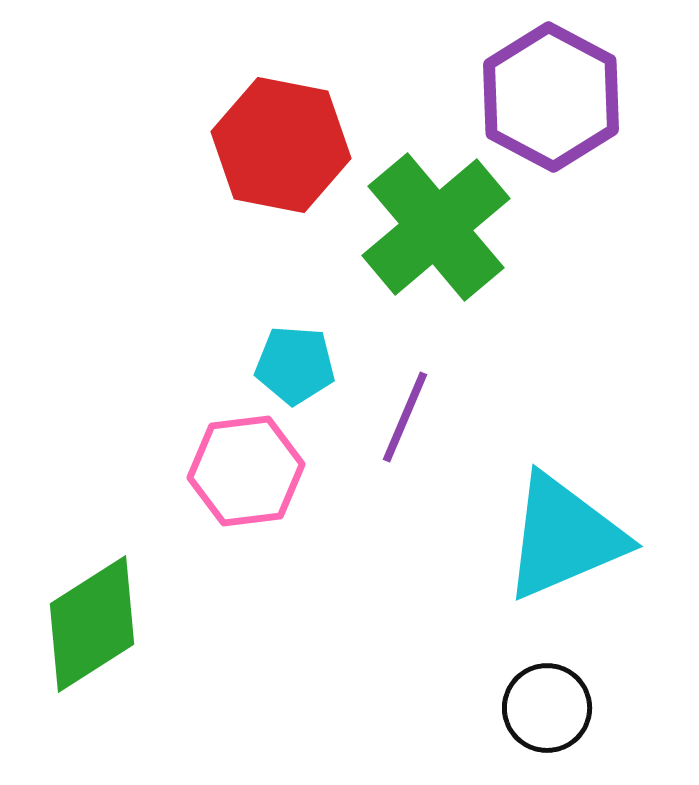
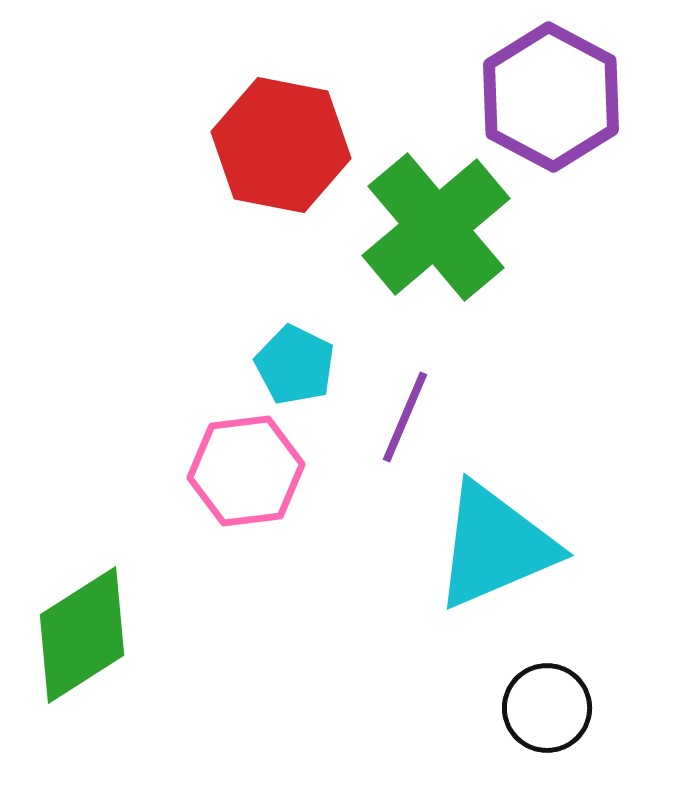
cyan pentagon: rotated 22 degrees clockwise
cyan triangle: moved 69 px left, 9 px down
green diamond: moved 10 px left, 11 px down
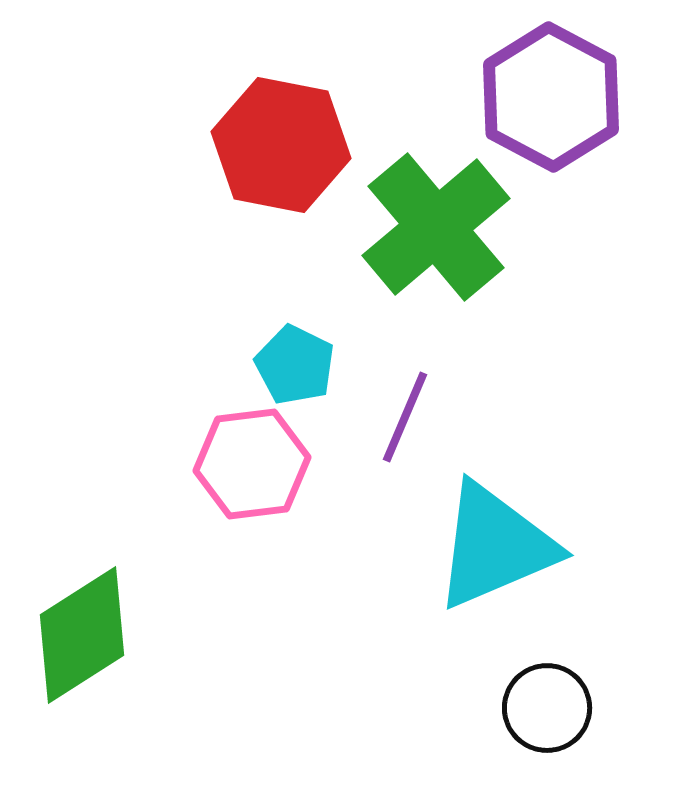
pink hexagon: moved 6 px right, 7 px up
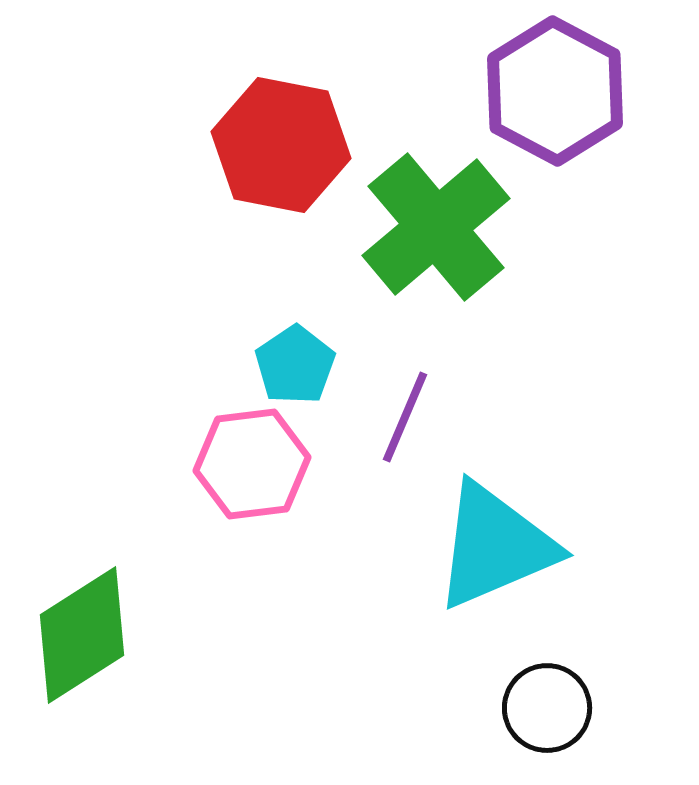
purple hexagon: moved 4 px right, 6 px up
cyan pentagon: rotated 12 degrees clockwise
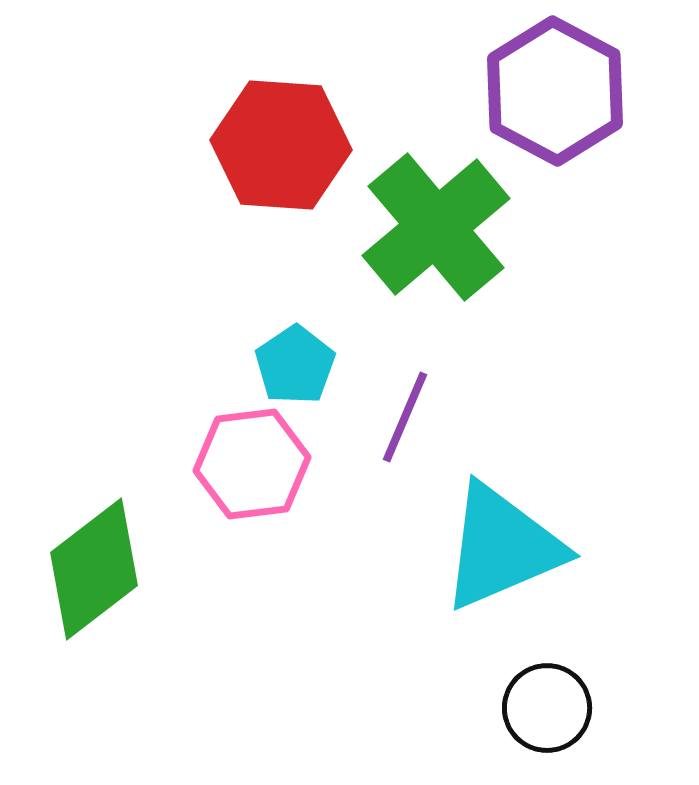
red hexagon: rotated 7 degrees counterclockwise
cyan triangle: moved 7 px right, 1 px down
green diamond: moved 12 px right, 66 px up; rotated 5 degrees counterclockwise
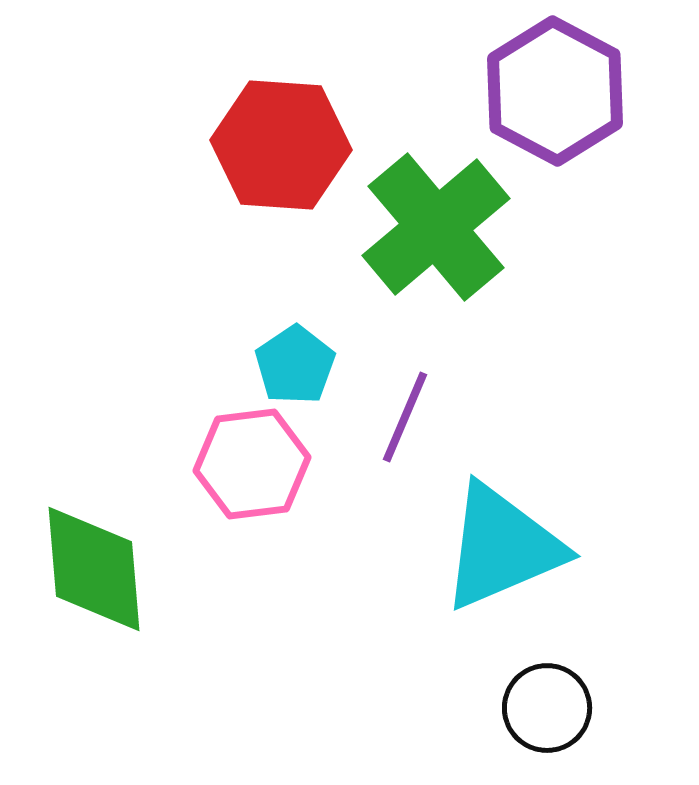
green diamond: rotated 57 degrees counterclockwise
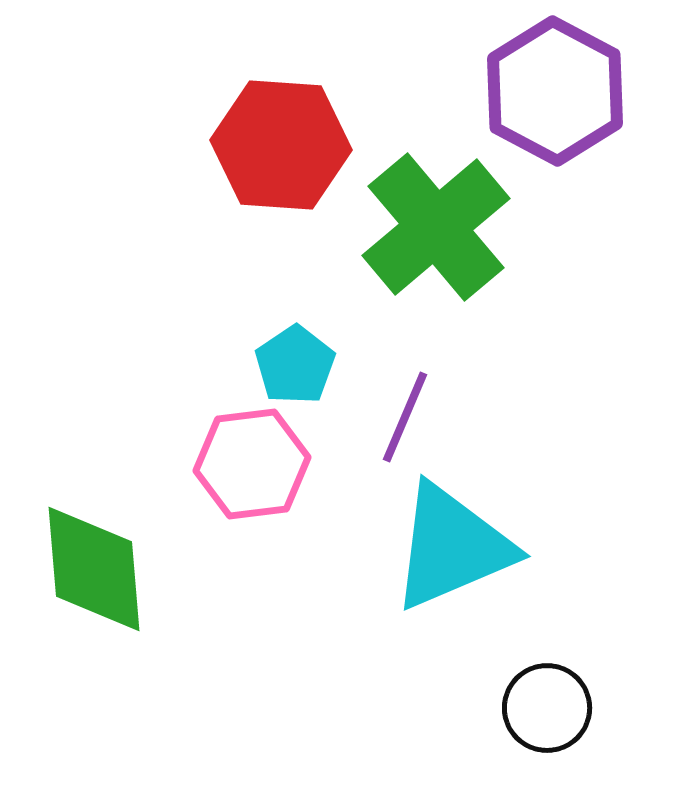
cyan triangle: moved 50 px left
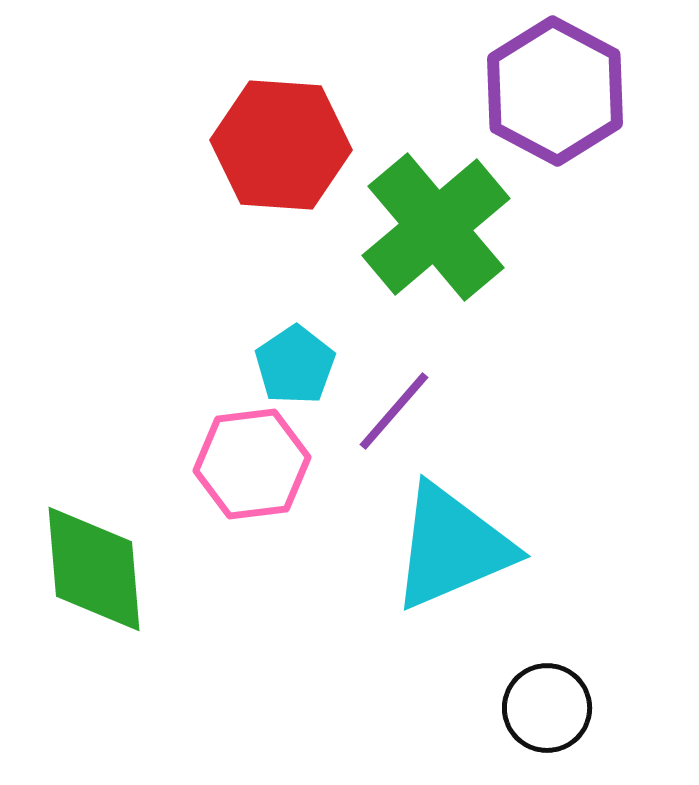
purple line: moved 11 px left, 6 px up; rotated 18 degrees clockwise
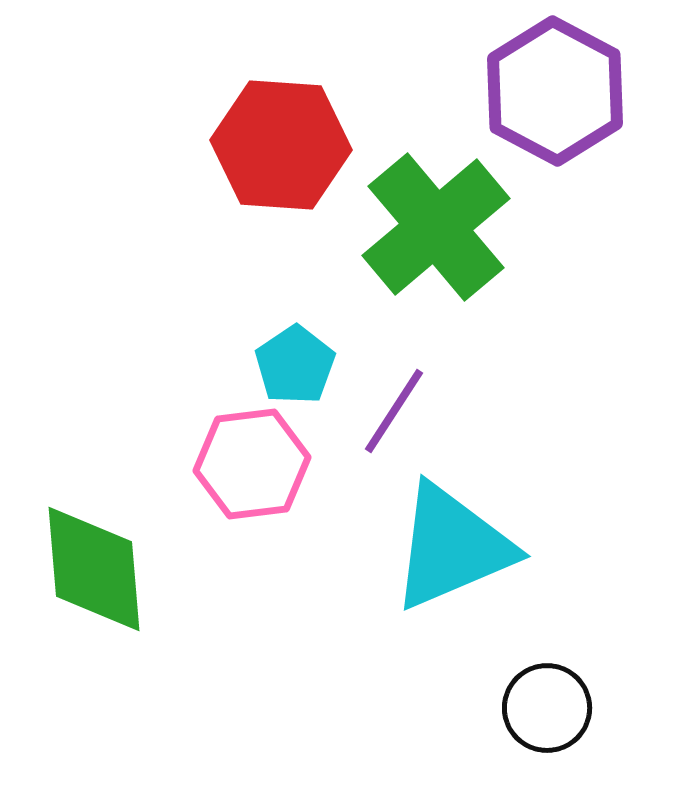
purple line: rotated 8 degrees counterclockwise
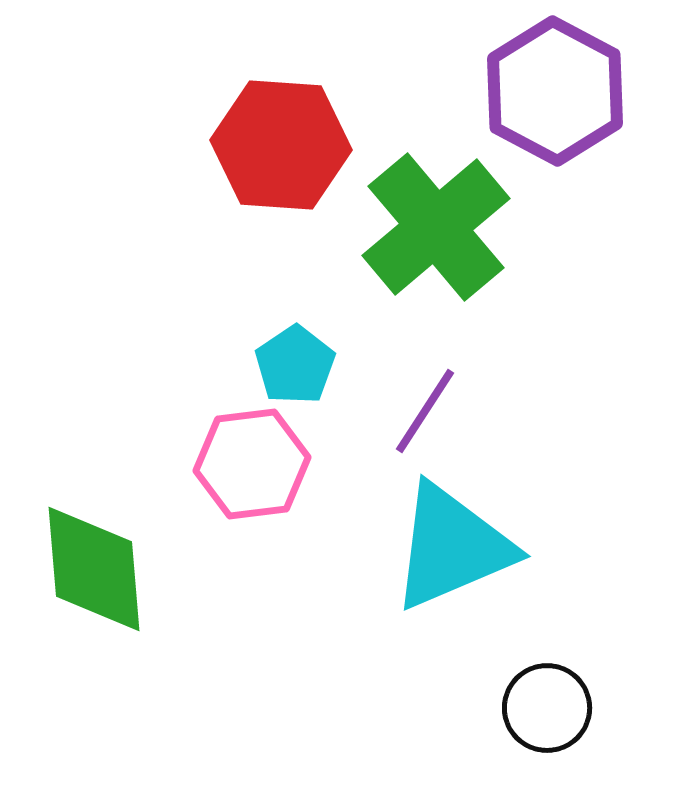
purple line: moved 31 px right
